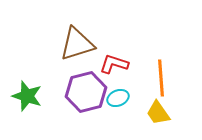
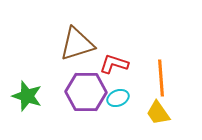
purple hexagon: rotated 15 degrees clockwise
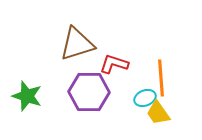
purple hexagon: moved 3 px right
cyan ellipse: moved 27 px right
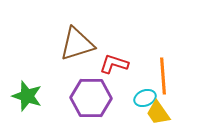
orange line: moved 2 px right, 2 px up
purple hexagon: moved 2 px right, 6 px down
